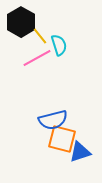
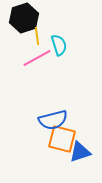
black hexagon: moved 3 px right, 4 px up; rotated 12 degrees clockwise
yellow line: moved 3 px left; rotated 30 degrees clockwise
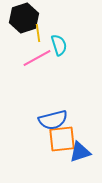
yellow line: moved 1 px right, 3 px up
orange square: rotated 20 degrees counterclockwise
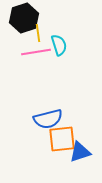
pink line: moved 1 px left, 6 px up; rotated 20 degrees clockwise
blue semicircle: moved 5 px left, 1 px up
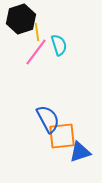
black hexagon: moved 3 px left, 1 px down
yellow line: moved 1 px left, 1 px up
pink line: rotated 44 degrees counterclockwise
blue semicircle: rotated 104 degrees counterclockwise
orange square: moved 3 px up
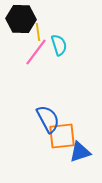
black hexagon: rotated 20 degrees clockwise
yellow line: moved 1 px right
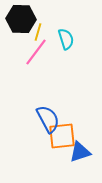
yellow line: rotated 24 degrees clockwise
cyan semicircle: moved 7 px right, 6 px up
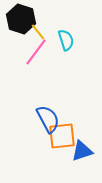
black hexagon: rotated 16 degrees clockwise
yellow line: rotated 54 degrees counterclockwise
cyan semicircle: moved 1 px down
blue triangle: moved 2 px right, 1 px up
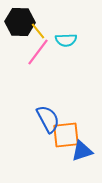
black hexagon: moved 1 px left, 3 px down; rotated 16 degrees counterclockwise
yellow line: moved 1 px up
cyan semicircle: rotated 105 degrees clockwise
pink line: moved 2 px right
orange square: moved 4 px right, 1 px up
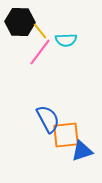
yellow line: moved 2 px right
pink line: moved 2 px right
